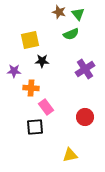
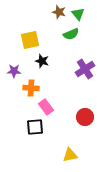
black star: rotated 16 degrees clockwise
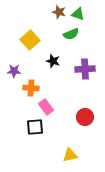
green triangle: rotated 32 degrees counterclockwise
yellow square: rotated 30 degrees counterclockwise
black star: moved 11 px right
purple cross: rotated 30 degrees clockwise
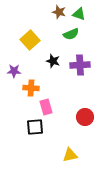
green triangle: moved 1 px right
purple cross: moved 5 px left, 4 px up
pink rectangle: rotated 21 degrees clockwise
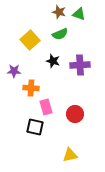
green semicircle: moved 11 px left
red circle: moved 10 px left, 3 px up
black square: rotated 18 degrees clockwise
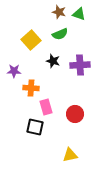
yellow square: moved 1 px right
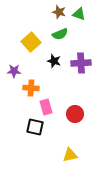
yellow square: moved 2 px down
black star: moved 1 px right
purple cross: moved 1 px right, 2 px up
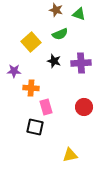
brown star: moved 3 px left, 2 px up
red circle: moved 9 px right, 7 px up
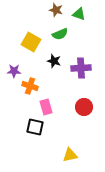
yellow square: rotated 18 degrees counterclockwise
purple cross: moved 5 px down
orange cross: moved 1 px left, 2 px up; rotated 14 degrees clockwise
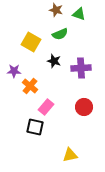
orange cross: rotated 21 degrees clockwise
pink rectangle: rotated 56 degrees clockwise
